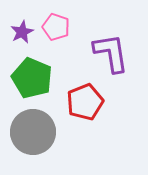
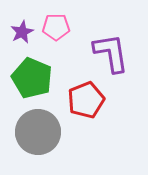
pink pentagon: rotated 20 degrees counterclockwise
red pentagon: moved 1 px right, 2 px up
gray circle: moved 5 px right
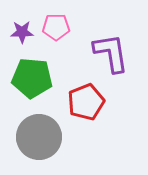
purple star: rotated 25 degrees clockwise
green pentagon: rotated 18 degrees counterclockwise
red pentagon: moved 2 px down
gray circle: moved 1 px right, 5 px down
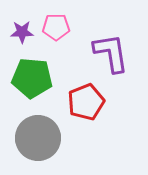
gray circle: moved 1 px left, 1 px down
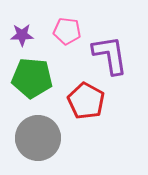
pink pentagon: moved 11 px right, 4 px down; rotated 8 degrees clockwise
purple star: moved 3 px down
purple L-shape: moved 1 px left, 2 px down
red pentagon: moved 1 px up; rotated 21 degrees counterclockwise
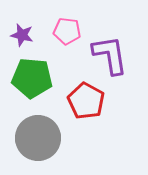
purple star: rotated 15 degrees clockwise
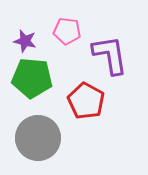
purple star: moved 3 px right, 6 px down
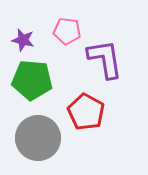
purple star: moved 2 px left, 1 px up
purple L-shape: moved 5 px left, 4 px down
green pentagon: moved 2 px down
red pentagon: moved 11 px down
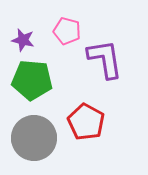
pink pentagon: rotated 8 degrees clockwise
red pentagon: moved 10 px down
gray circle: moved 4 px left
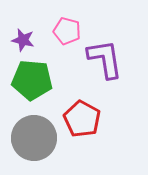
red pentagon: moved 4 px left, 3 px up
